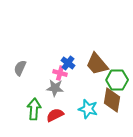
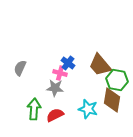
brown trapezoid: moved 3 px right, 1 px down
green hexagon: rotated 10 degrees clockwise
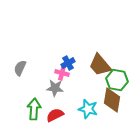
blue cross: rotated 24 degrees clockwise
pink cross: moved 2 px right
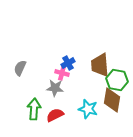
brown trapezoid: rotated 35 degrees clockwise
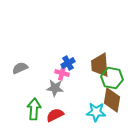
gray semicircle: rotated 42 degrees clockwise
green hexagon: moved 5 px left, 2 px up
cyan star: moved 8 px right, 3 px down; rotated 12 degrees counterclockwise
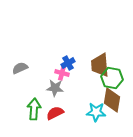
red semicircle: moved 2 px up
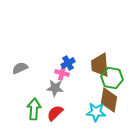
brown diamond: moved 3 px left
red semicircle: rotated 18 degrees counterclockwise
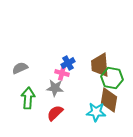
green arrow: moved 6 px left, 11 px up
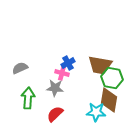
brown trapezoid: rotated 75 degrees counterclockwise
red semicircle: moved 1 px down
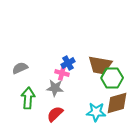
green hexagon: rotated 10 degrees counterclockwise
brown diamond: moved 8 px right, 3 px down; rotated 65 degrees clockwise
